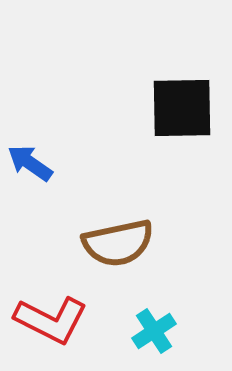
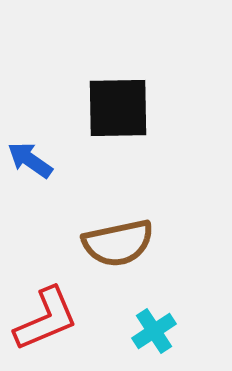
black square: moved 64 px left
blue arrow: moved 3 px up
red L-shape: moved 5 px left, 1 px up; rotated 50 degrees counterclockwise
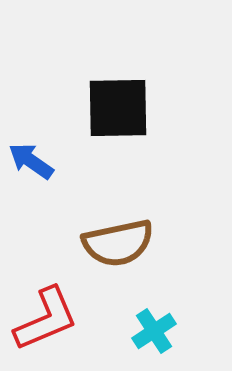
blue arrow: moved 1 px right, 1 px down
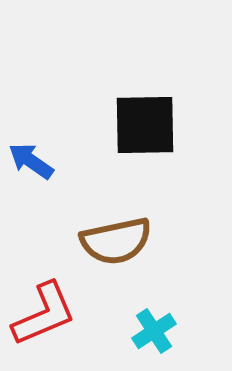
black square: moved 27 px right, 17 px down
brown semicircle: moved 2 px left, 2 px up
red L-shape: moved 2 px left, 5 px up
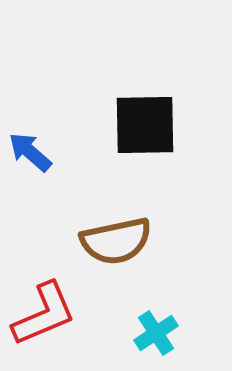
blue arrow: moved 1 px left, 9 px up; rotated 6 degrees clockwise
cyan cross: moved 2 px right, 2 px down
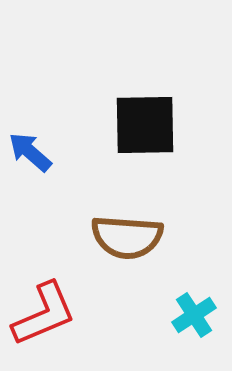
brown semicircle: moved 11 px right, 4 px up; rotated 16 degrees clockwise
cyan cross: moved 38 px right, 18 px up
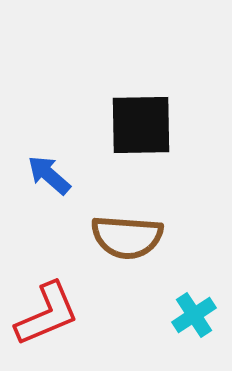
black square: moved 4 px left
blue arrow: moved 19 px right, 23 px down
red L-shape: moved 3 px right
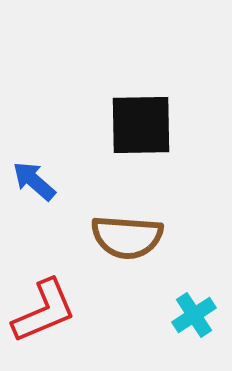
blue arrow: moved 15 px left, 6 px down
red L-shape: moved 3 px left, 3 px up
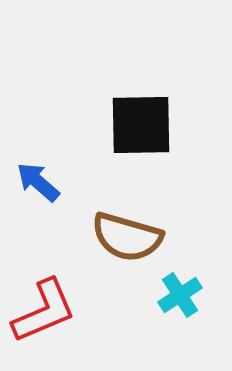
blue arrow: moved 4 px right, 1 px down
brown semicircle: rotated 12 degrees clockwise
cyan cross: moved 14 px left, 20 px up
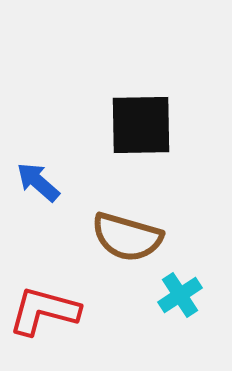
red L-shape: rotated 142 degrees counterclockwise
